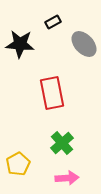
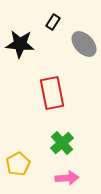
black rectangle: rotated 28 degrees counterclockwise
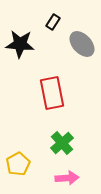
gray ellipse: moved 2 px left
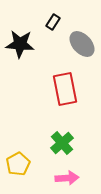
red rectangle: moved 13 px right, 4 px up
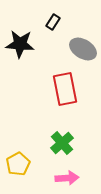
gray ellipse: moved 1 px right, 5 px down; rotated 16 degrees counterclockwise
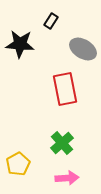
black rectangle: moved 2 px left, 1 px up
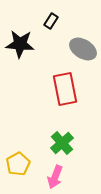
pink arrow: moved 12 px left, 1 px up; rotated 115 degrees clockwise
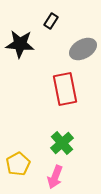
gray ellipse: rotated 60 degrees counterclockwise
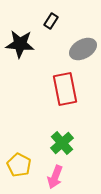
yellow pentagon: moved 1 px right, 1 px down; rotated 15 degrees counterclockwise
